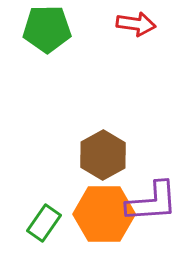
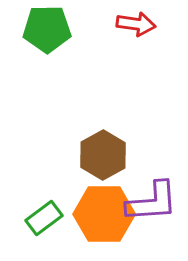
green rectangle: moved 5 px up; rotated 18 degrees clockwise
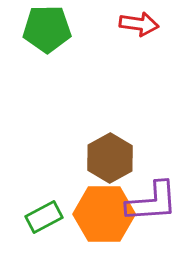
red arrow: moved 3 px right
brown hexagon: moved 7 px right, 3 px down
green rectangle: moved 1 px up; rotated 9 degrees clockwise
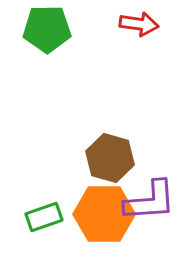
brown hexagon: rotated 15 degrees counterclockwise
purple L-shape: moved 2 px left, 1 px up
green rectangle: rotated 9 degrees clockwise
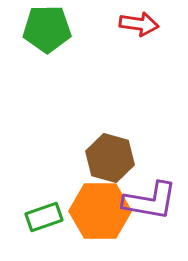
purple L-shape: rotated 14 degrees clockwise
orange hexagon: moved 4 px left, 3 px up
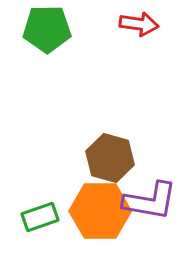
green rectangle: moved 4 px left
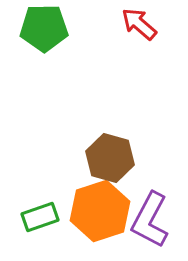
red arrow: rotated 147 degrees counterclockwise
green pentagon: moved 3 px left, 1 px up
purple L-shape: moved 19 px down; rotated 108 degrees clockwise
orange hexagon: rotated 18 degrees counterclockwise
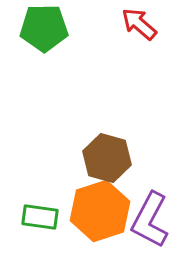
brown hexagon: moved 3 px left
green rectangle: rotated 27 degrees clockwise
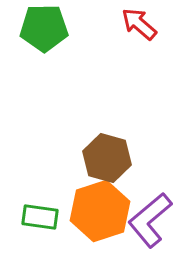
purple L-shape: rotated 22 degrees clockwise
